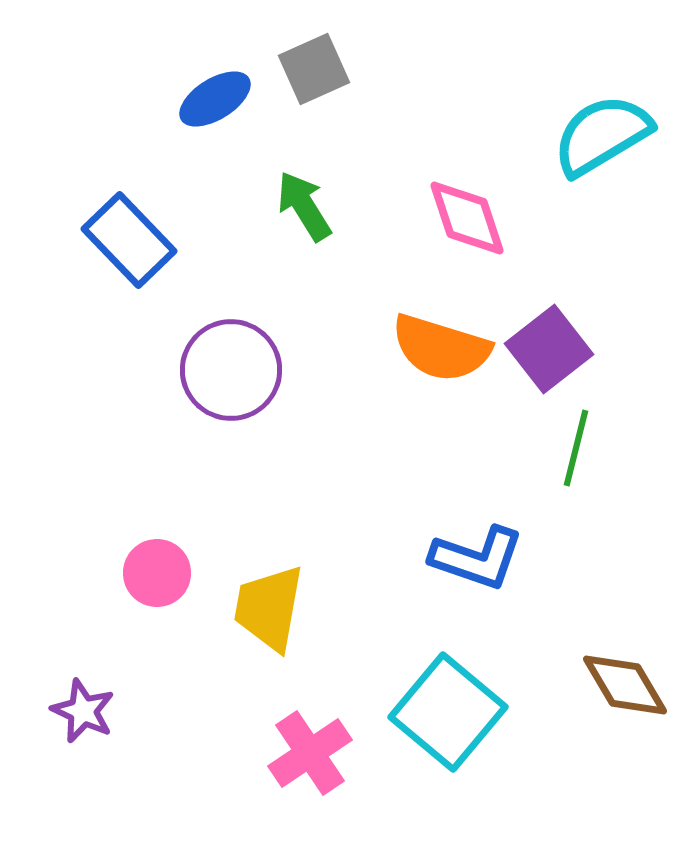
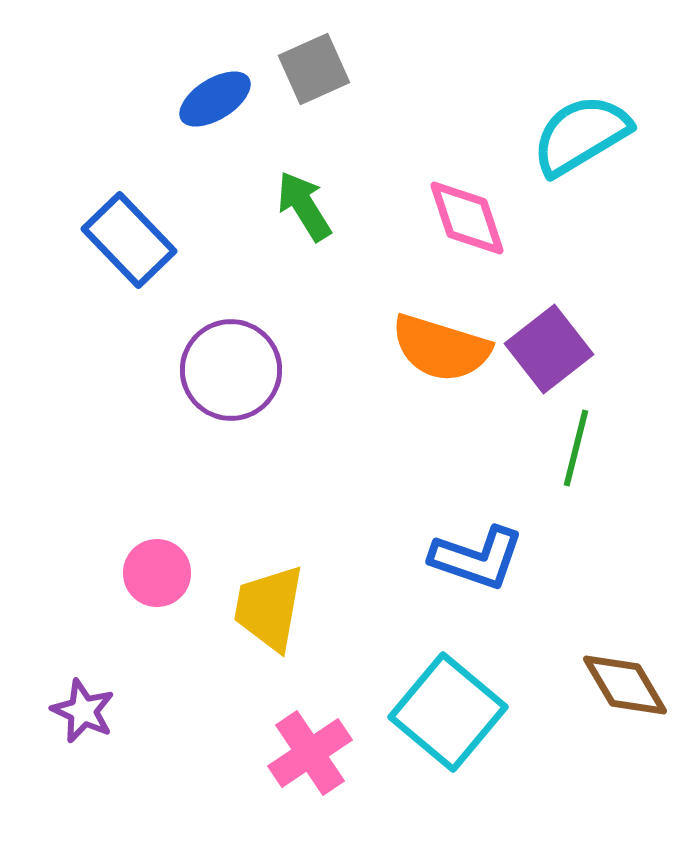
cyan semicircle: moved 21 px left
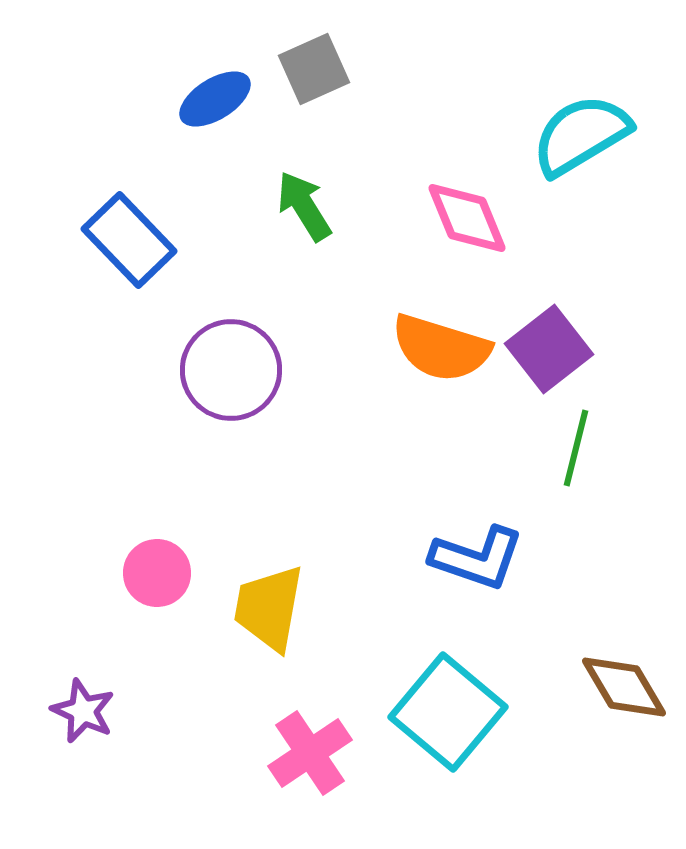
pink diamond: rotated 4 degrees counterclockwise
brown diamond: moved 1 px left, 2 px down
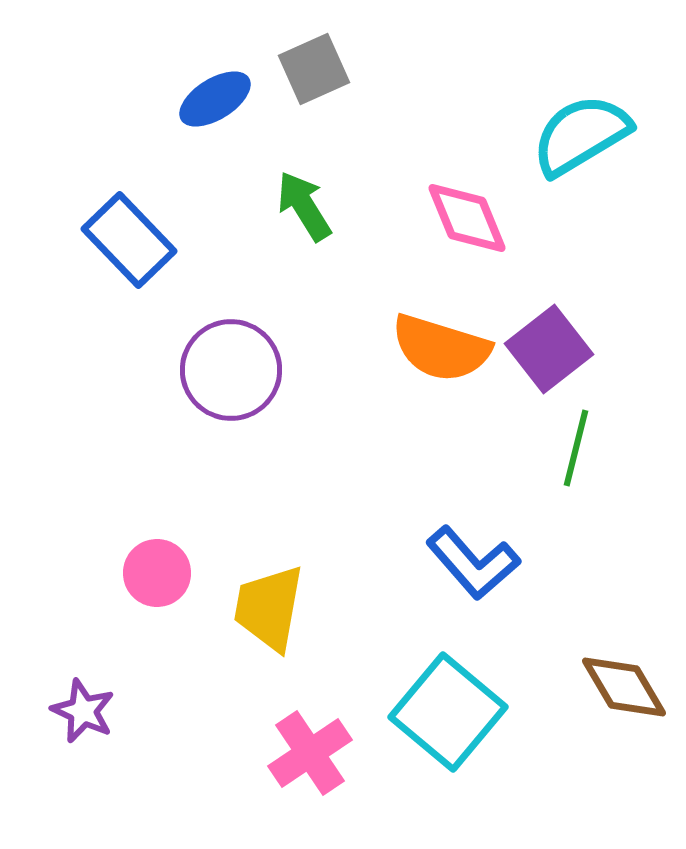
blue L-shape: moved 4 px left, 5 px down; rotated 30 degrees clockwise
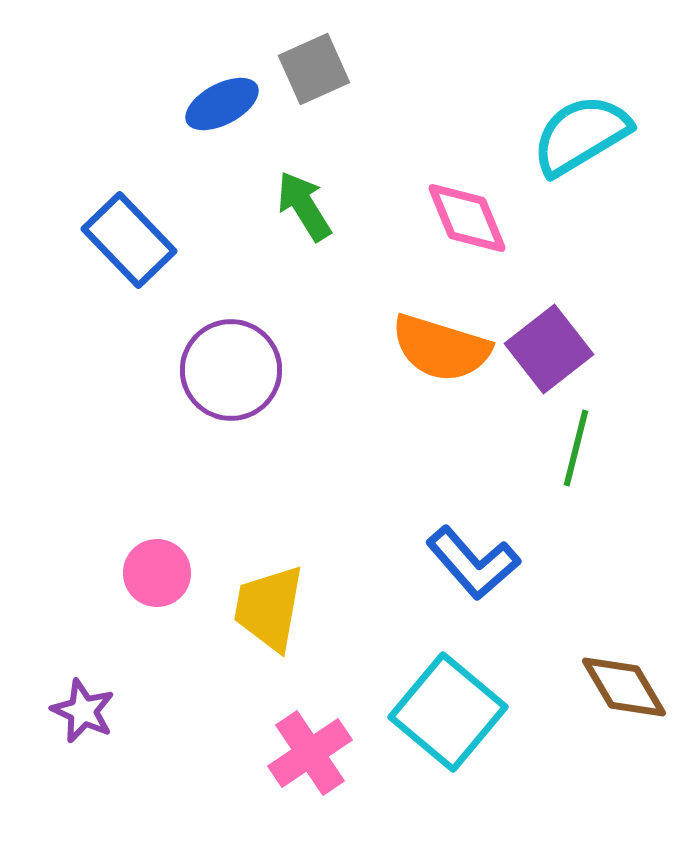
blue ellipse: moved 7 px right, 5 px down; rotated 4 degrees clockwise
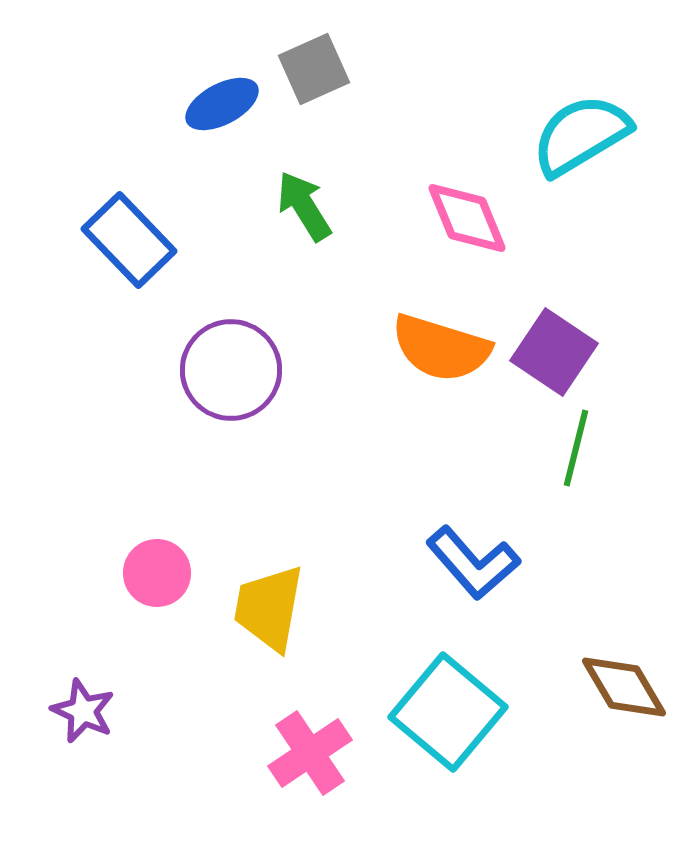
purple square: moved 5 px right, 3 px down; rotated 18 degrees counterclockwise
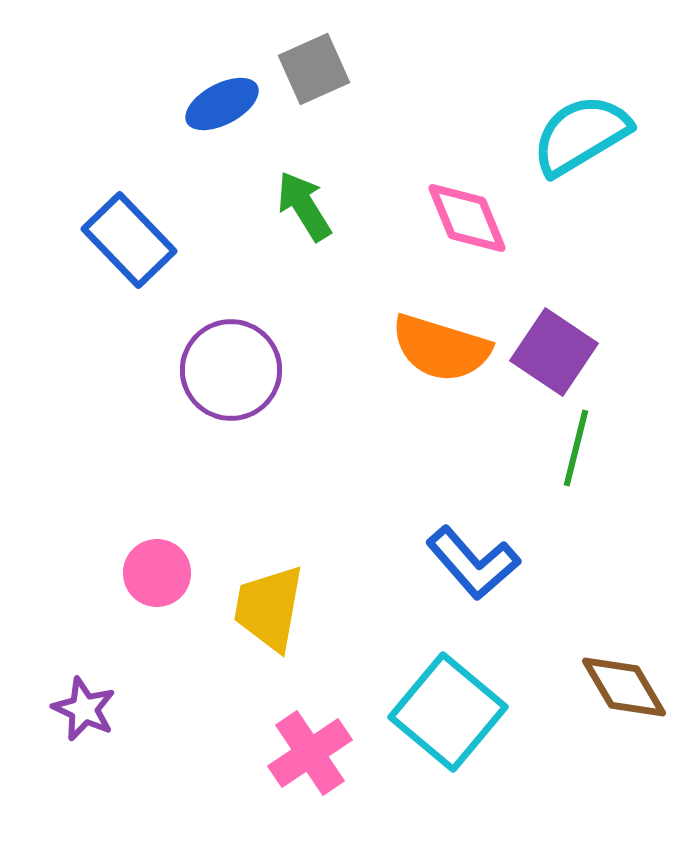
purple star: moved 1 px right, 2 px up
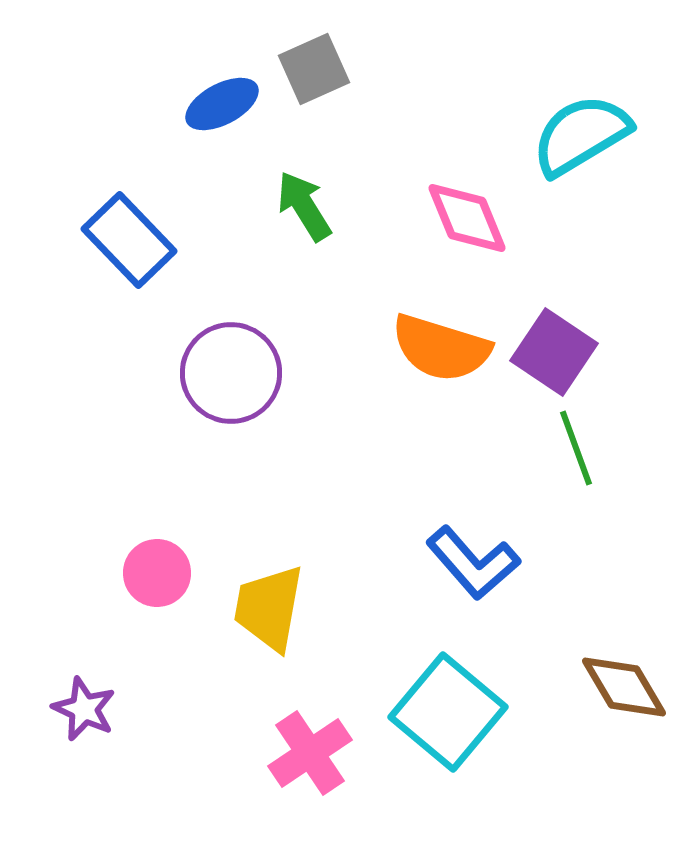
purple circle: moved 3 px down
green line: rotated 34 degrees counterclockwise
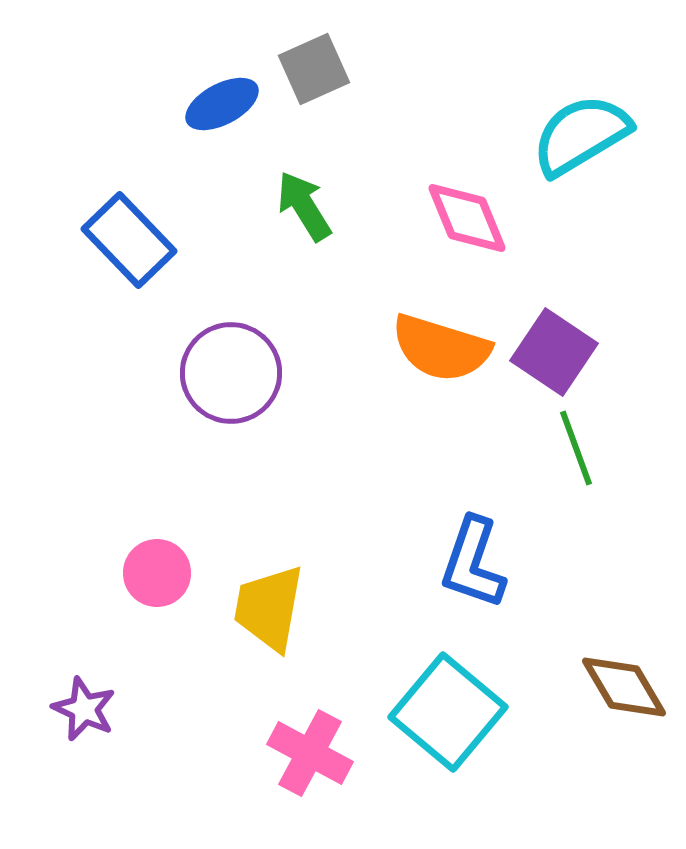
blue L-shape: rotated 60 degrees clockwise
pink cross: rotated 28 degrees counterclockwise
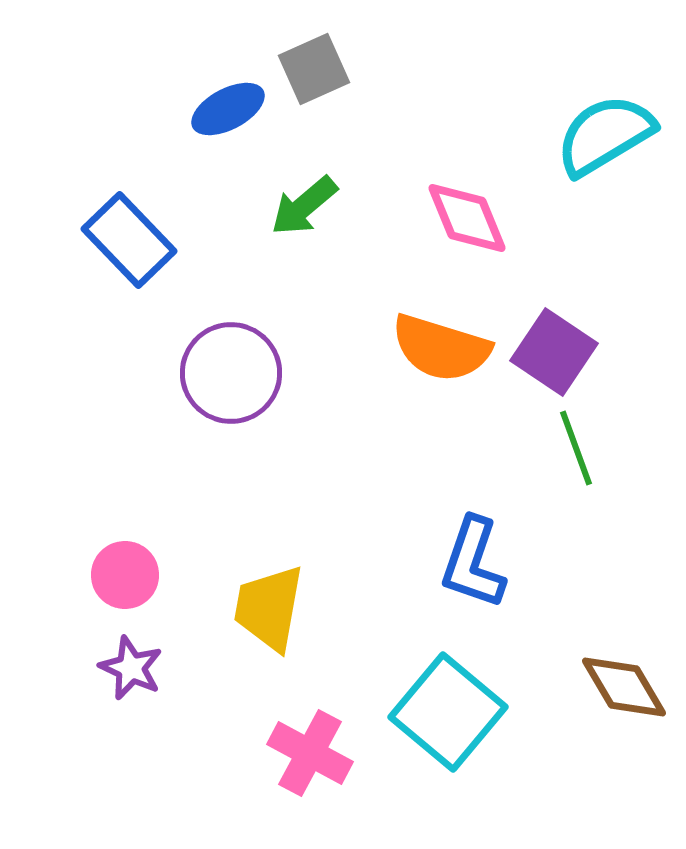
blue ellipse: moved 6 px right, 5 px down
cyan semicircle: moved 24 px right
green arrow: rotated 98 degrees counterclockwise
pink circle: moved 32 px left, 2 px down
purple star: moved 47 px right, 41 px up
